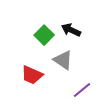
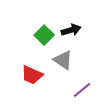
black arrow: rotated 138 degrees clockwise
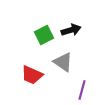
green square: rotated 18 degrees clockwise
gray triangle: moved 2 px down
purple line: rotated 36 degrees counterclockwise
